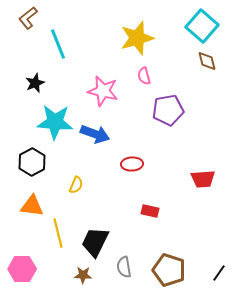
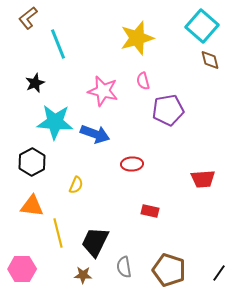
brown diamond: moved 3 px right, 1 px up
pink semicircle: moved 1 px left, 5 px down
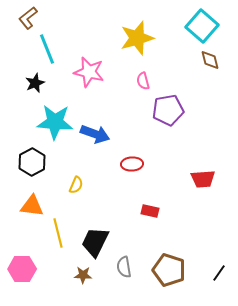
cyan line: moved 11 px left, 5 px down
pink star: moved 14 px left, 19 px up
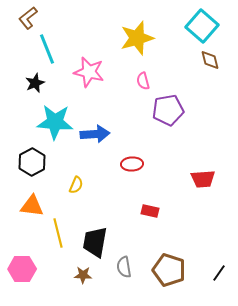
blue arrow: rotated 24 degrees counterclockwise
black trapezoid: rotated 16 degrees counterclockwise
